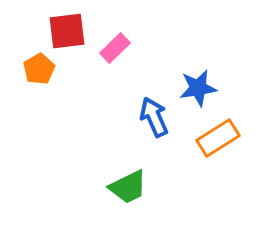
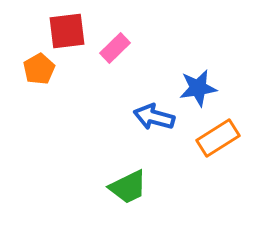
blue arrow: rotated 51 degrees counterclockwise
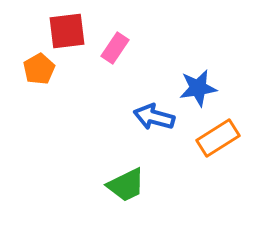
pink rectangle: rotated 12 degrees counterclockwise
green trapezoid: moved 2 px left, 2 px up
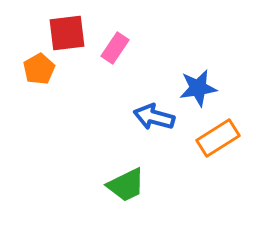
red square: moved 2 px down
